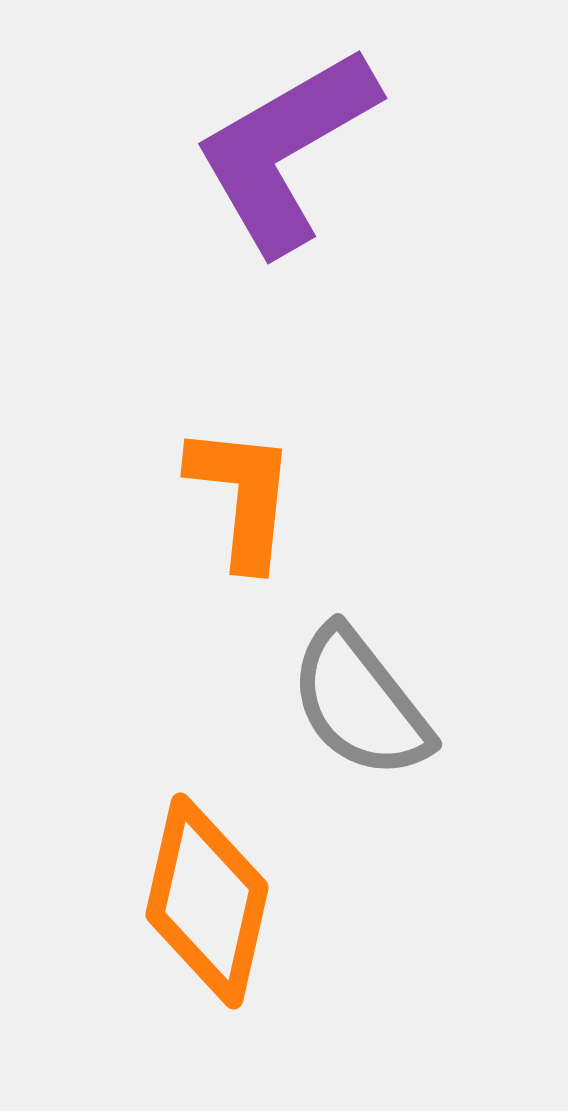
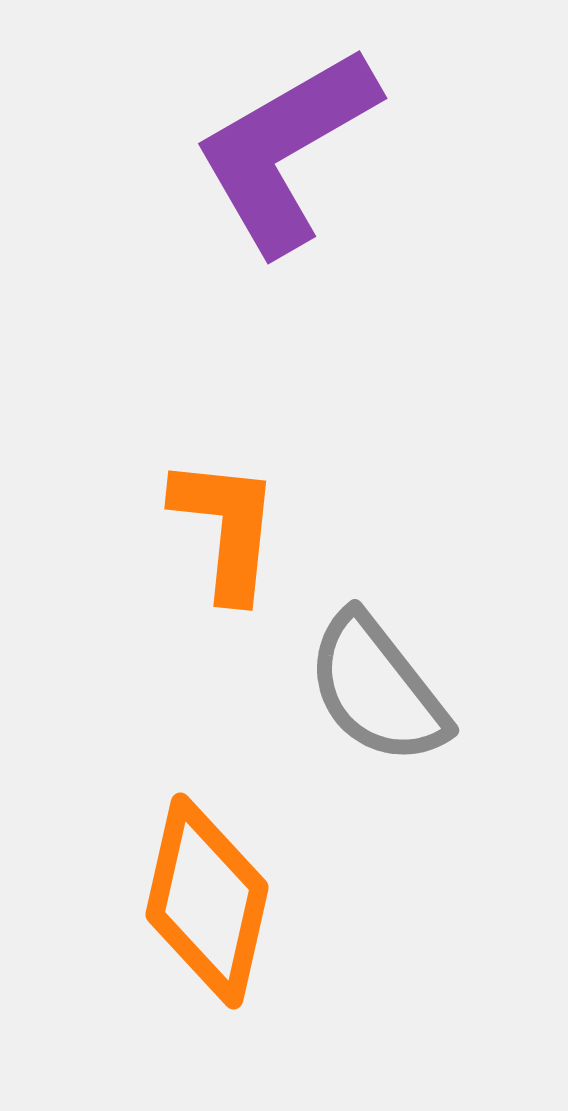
orange L-shape: moved 16 px left, 32 px down
gray semicircle: moved 17 px right, 14 px up
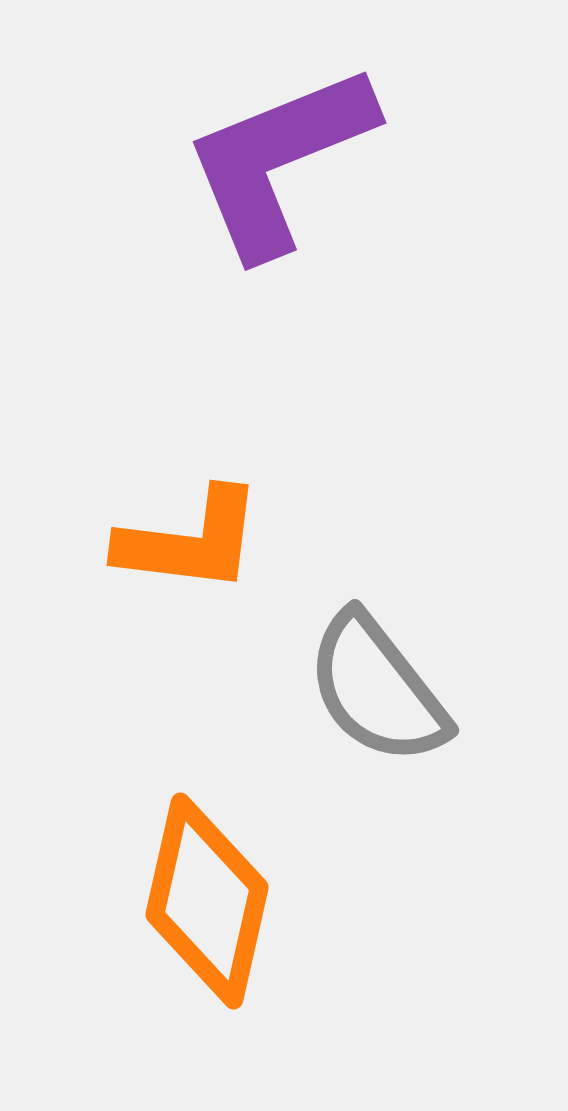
purple L-shape: moved 7 px left, 10 px down; rotated 8 degrees clockwise
orange L-shape: moved 36 px left, 13 px down; rotated 91 degrees clockwise
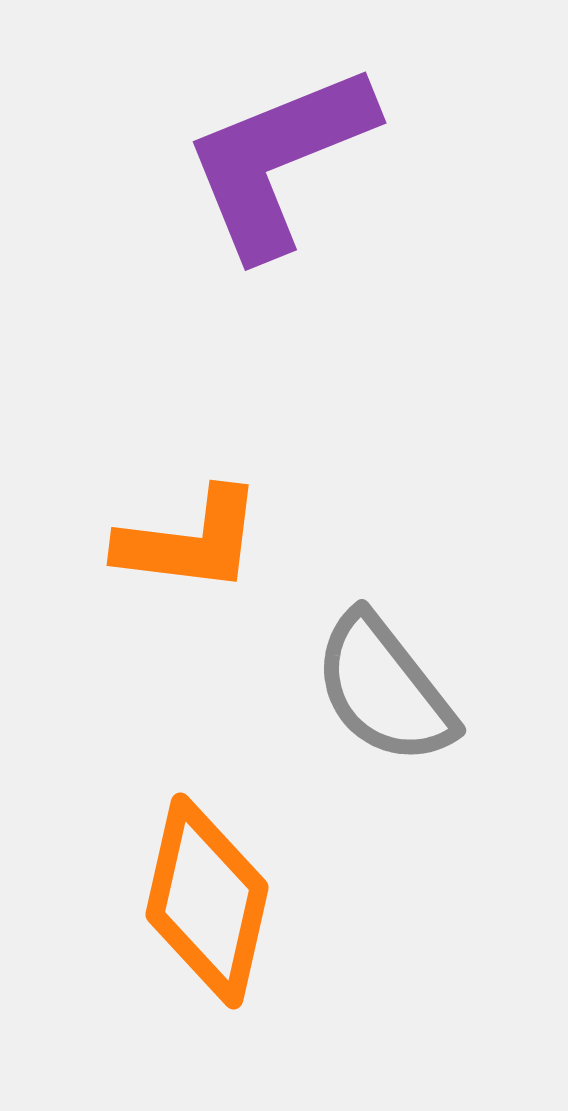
gray semicircle: moved 7 px right
